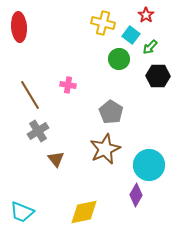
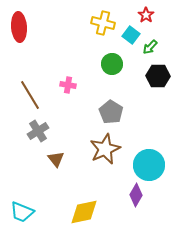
green circle: moved 7 px left, 5 px down
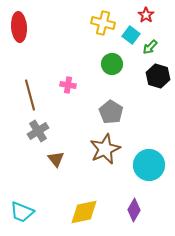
black hexagon: rotated 15 degrees clockwise
brown line: rotated 16 degrees clockwise
purple diamond: moved 2 px left, 15 px down
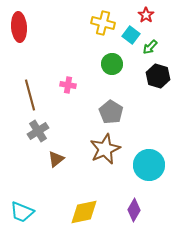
brown triangle: rotated 30 degrees clockwise
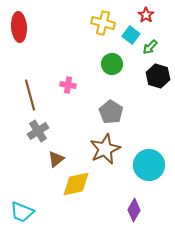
yellow diamond: moved 8 px left, 28 px up
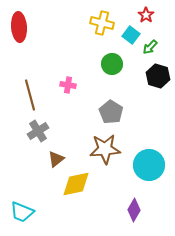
yellow cross: moved 1 px left
brown star: rotated 20 degrees clockwise
